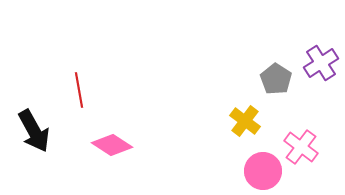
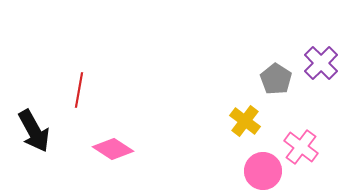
purple cross: rotated 12 degrees counterclockwise
red line: rotated 20 degrees clockwise
pink diamond: moved 1 px right, 4 px down
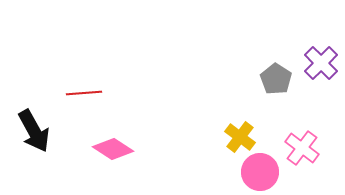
red line: moved 5 px right, 3 px down; rotated 76 degrees clockwise
yellow cross: moved 5 px left, 16 px down
pink cross: moved 1 px right, 1 px down
pink circle: moved 3 px left, 1 px down
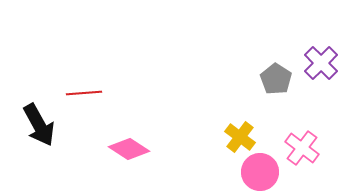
black arrow: moved 5 px right, 6 px up
pink diamond: moved 16 px right
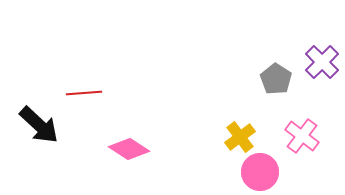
purple cross: moved 1 px right, 1 px up
black arrow: rotated 18 degrees counterclockwise
yellow cross: rotated 16 degrees clockwise
pink cross: moved 12 px up
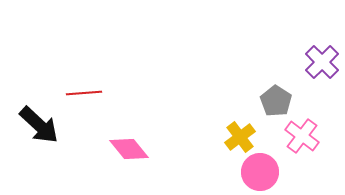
gray pentagon: moved 22 px down
pink diamond: rotated 18 degrees clockwise
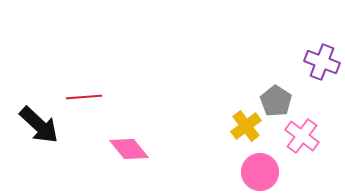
purple cross: rotated 24 degrees counterclockwise
red line: moved 4 px down
yellow cross: moved 6 px right, 11 px up
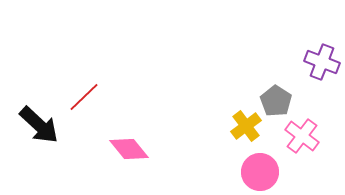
red line: rotated 40 degrees counterclockwise
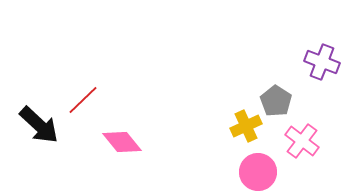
red line: moved 1 px left, 3 px down
yellow cross: rotated 12 degrees clockwise
pink cross: moved 5 px down
pink diamond: moved 7 px left, 7 px up
pink circle: moved 2 px left
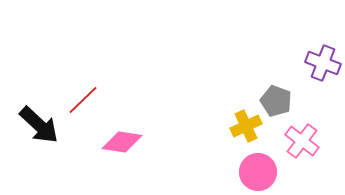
purple cross: moved 1 px right, 1 px down
gray pentagon: rotated 12 degrees counterclockwise
pink diamond: rotated 42 degrees counterclockwise
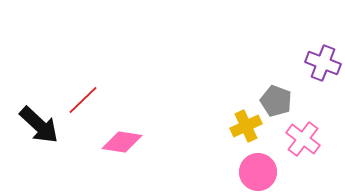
pink cross: moved 1 px right, 2 px up
